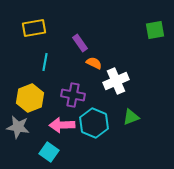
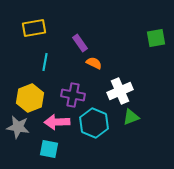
green square: moved 1 px right, 8 px down
white cross: moved 4 px right, 10 px down
pink arrow: moved 5 px left, 3 px up
cyan square: moved 3 px up; rotated 24 degrees counterclockwise
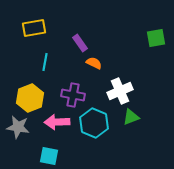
cyan square: moved 7 px down
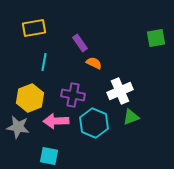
cyan line: moved 1 px left
pink arrow: moved 1 px left, 1 px up
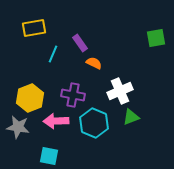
cyan line: moved 9 px right, 8 px up; rotated 12 degrees clockwise
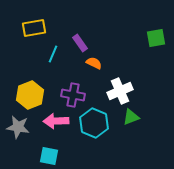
yellow hexagon: moved 3 px up
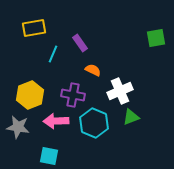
orange semicircle: moved 1 px left, 7 px down
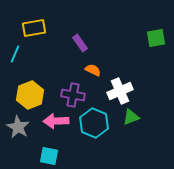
cyan line: moved 38 px left
gray star: rotated 20 degrees clockwise
